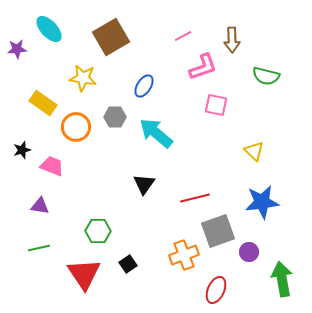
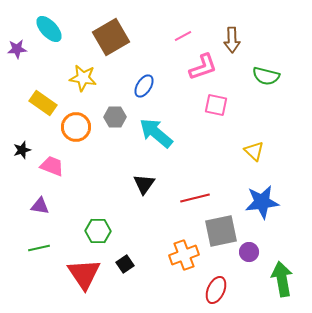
gray square: moved 3 px right; rotated 8 degrees clockwise
black square: moved 3 px left
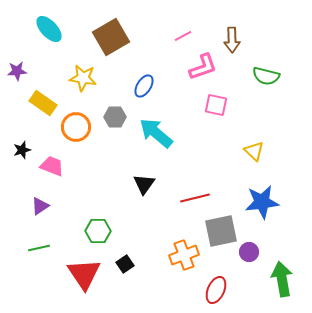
purple star: moved 22 px down
purple triangle: rotated 42 degrees counterclockwise
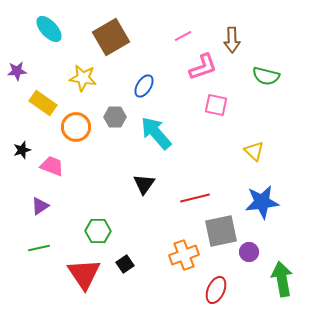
cyan arrow: rotated 9 degrees clockwise
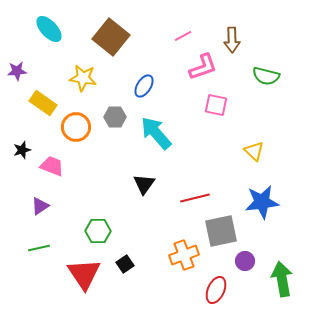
brown square: rotated 21 degrees counterclockwise
purple circle: moved 4 px left, 9 px down
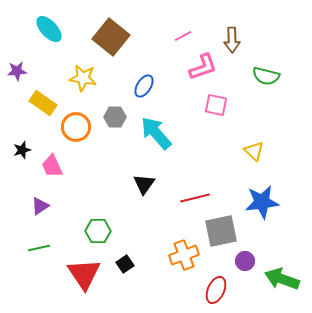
pink trapezoid: rotated 135 degrees counterclockwise
green arrow: rotated 60 degrees counterclockwise
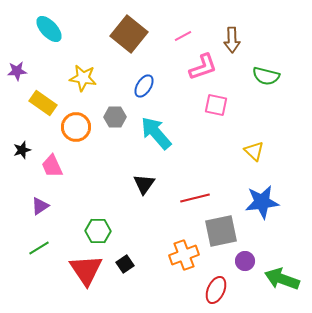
brown square: moved 18 px right, 3 px up
green line: rotated 20 degrees counterclockwise
red triangle: moved 2 px right, 4 px up
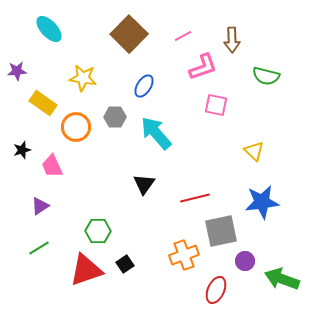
brown square: rotated 6 degrees clockwise
red triangle: rotated 45 degrees clockwise
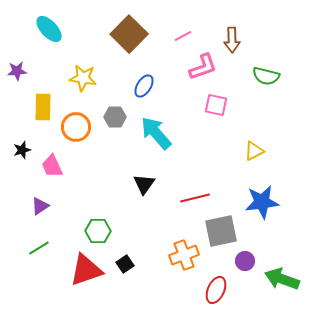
yellow rectangle: moved 4 px down; rotated 56 degrees clockwise
yellow triangle: rotated 50 degrees clockwise
